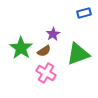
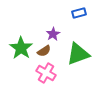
blue rectangle: moved 5 px left
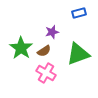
purple star: moved 1 px left, 2 px up; rotated 16 degrees clockwise
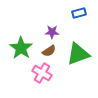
purple star: rotated 16 degrees clockwise
brown semicircle: moved 5 px right
pink cross: moved 4 px left
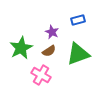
blue rectangle: moved 1 px left, 7 px down
purple star: rotated 24 degrees clockwise
green star: rotated 10 degrees clockwise
pink cross: moved 1 px left, 2 px down
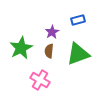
purple star: rotated 16 degrees clockwise
brown semicircle: rotated 128 degrees clockwise
pink cross: moved 1 px left, 5 px down
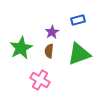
green triangle: moved 1 px right
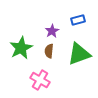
purple star: moved 1 px up
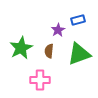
purple star: moved 6 px right, 1 px up
pink cross: rotated 30 degrees counterclockwise
